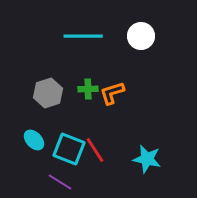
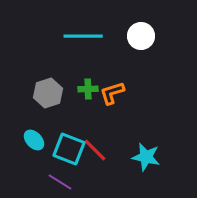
red line: rotated 12 degrees counterclockwise
cyan star: moved 1 px left, 2 px up
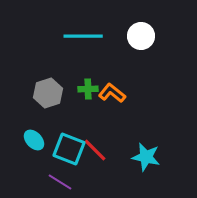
orange L-shape: rotated 56 degrees clockwise
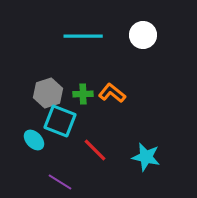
white circle: moved 2 px right, 1 px up
green cross: moved 5 px left, 5 px down
cyan square: moved 9 px left, 28 px up
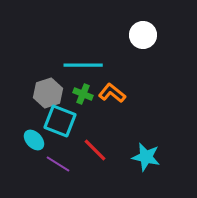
cyan line: moved 29 px down
green cross: rotated 24 degrees clockwise
purple line: moved 2 px left, 18 px up
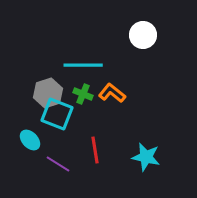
cyan square: moved 3 px left, 7 px up
cyan ellipse: moved 4 px left
red line: rotated 36 degrees clockwise
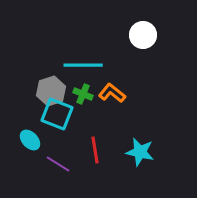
gray hexagon: moved 3 px right, 2 px up
cyan star: moved 6 px left, 5 px up
